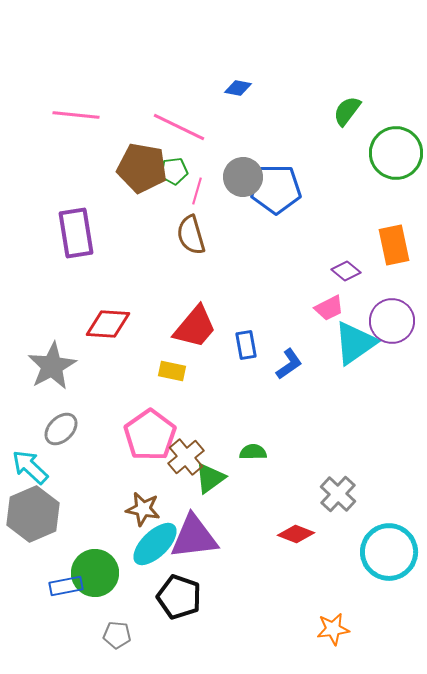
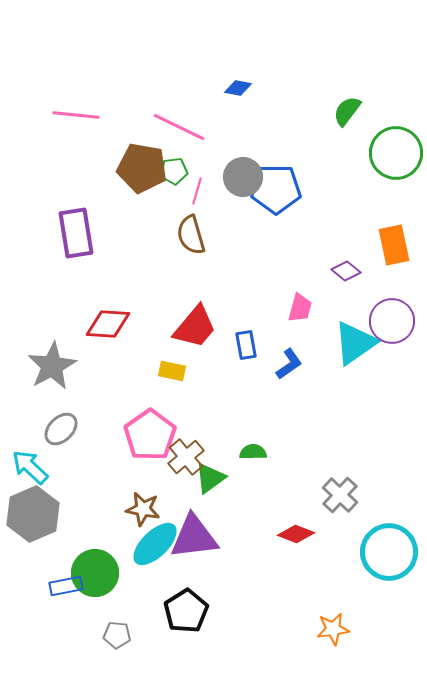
pink trapezoid at (329, 308): moved 29 px left; rotated 48 degrees counterclockwise
gray cross at (338, 494): moved 2 px right, 1 px down
black pentagon at (179, 597): moved 7 px right, 14 px down; rotated 21 degrees clockwise
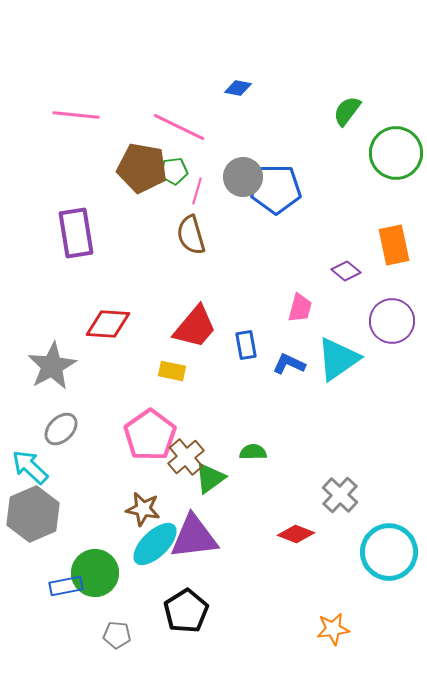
cyan triangle at (355, 343): moved 17 px left, 16 px down
blue L-shape at (289, 364): rotated 120 degrees counterclockwise
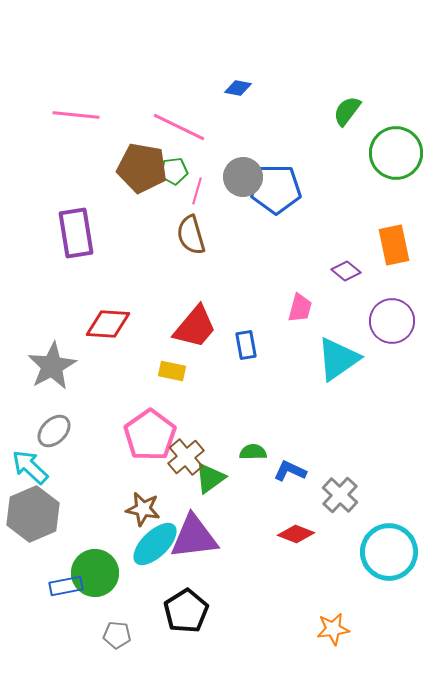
blue L-shape at (289, 364): moved 1 px right, 107 px down
gray ellipse at (61, 429): moved 7 px left, 2 px down
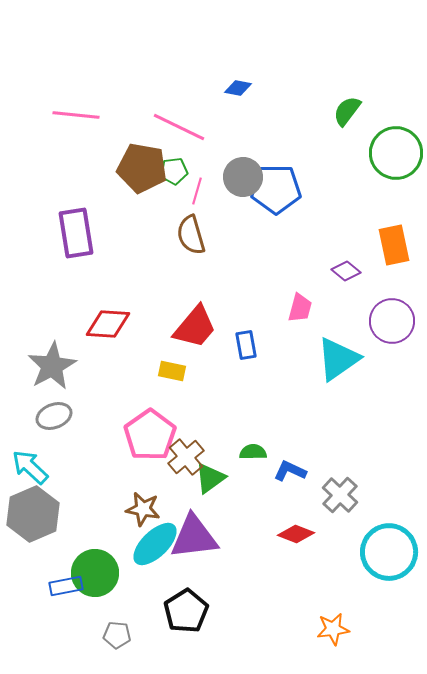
gray ellipse at (54, 431): moved 15 px up; rotated 24 degrees clockwise
